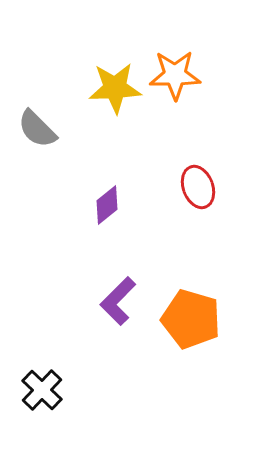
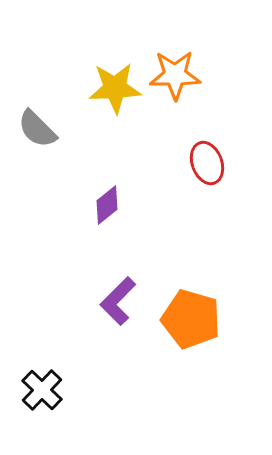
red ellipse: moved 9 px right, 24 px up
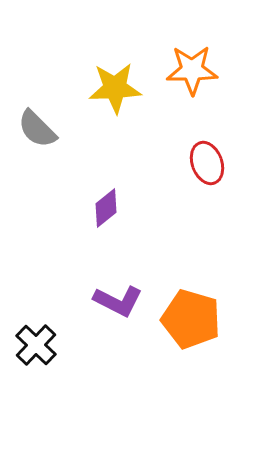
orange star: moved 17 px right, 5 px up
purple diamond: moved 1 px left, 3 px down
purple L-shape: rotated 108 degrees counterclockwise
black cross: moved 6 px left, 45 px up
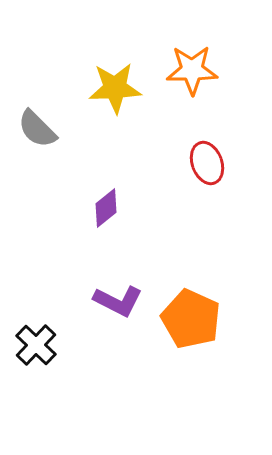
orange pentagon: rotated 8 degrees clockwise
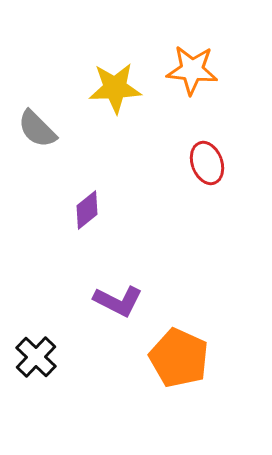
orange star: rotated 6 degrees clockwise
purple diamond: moved 19 px left, 2 px down
orange pentagon: moved 12 px left, 39 px down
black cross: moved 12 px down
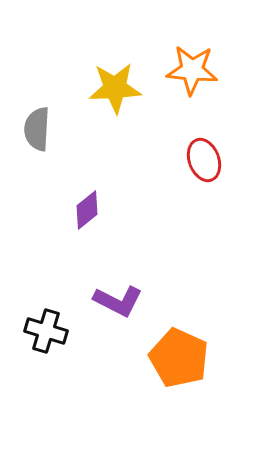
gray semicircle: rotated 48 degrees clockwise
red ellipse: moved 3 px left, 3 px up
black cross: moved 10 px right, 26 px up; rotated 27 degrees counterclockwise
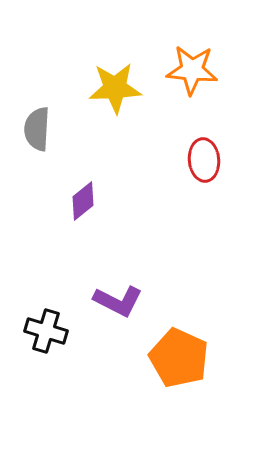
red ellipse: rotated 15 degrees clockwise
purple diamond: moved 4 px left, 9 px up
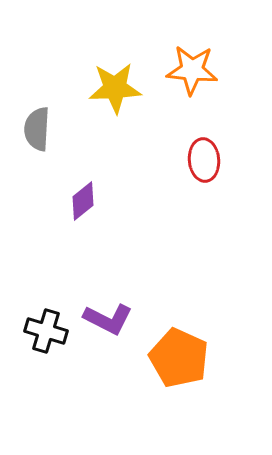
purple L-shape: moved 10 px left, 18 px down
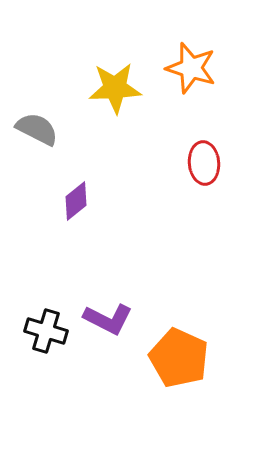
orange star: moved 1 px left, 2 px up; rotated 12 degrees clockwise
gray semicircle: rotated 114 degrees clockwise
red ellipse: moved 3 px down
purple diamond: moved 7 px left
